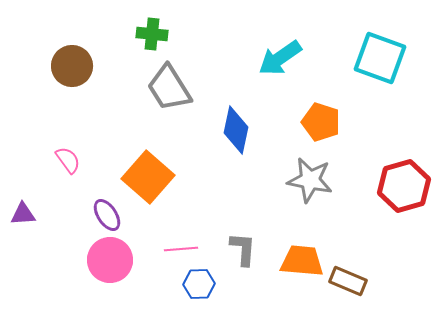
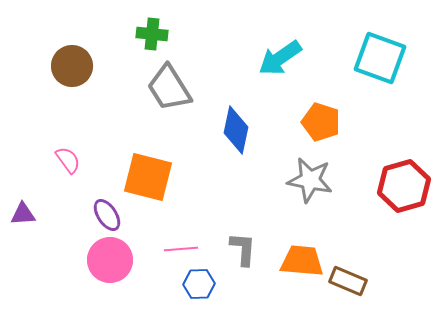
orange square: rotated 27 degrees counterclockwise
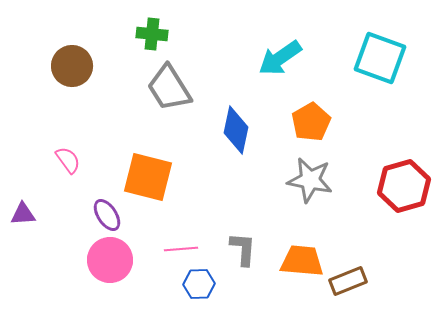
orange pentagon: moved 10 px left; rotated 24 degrees clockwise
brown rectangle: rotated 45 degrees counterclockwise
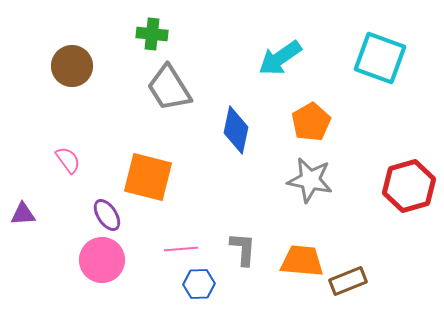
red hexagon: moved 5 px right
pink circle: moved 8 px left
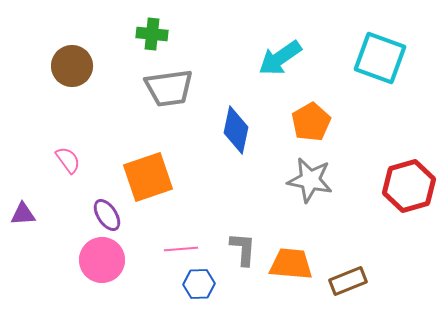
gray trapezoid: rotated 66 degrees counterclockwise
orange square: rotated 33 degrees counterclockwise
orange trapezoid: moved 11 px left, 3 px down
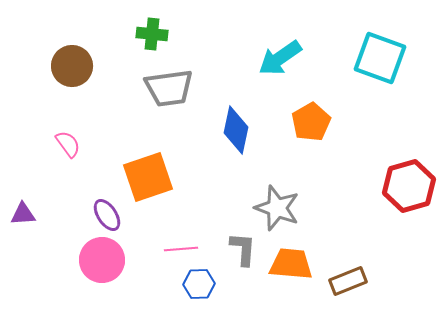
pink semicircle: moved 16 px up
gray star: moved 33 px left, 28 px down; rotated 9 degrees clockwise
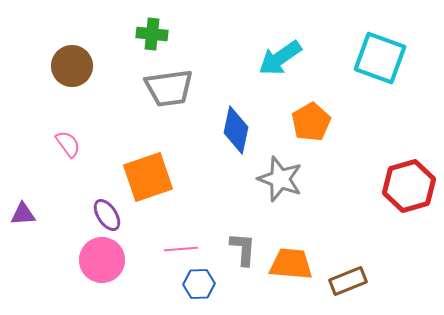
gray star: moved 3 px right, 29 px up
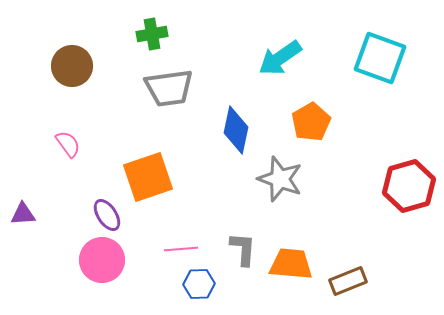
green cross: rotated 16 degrees counterclockwise
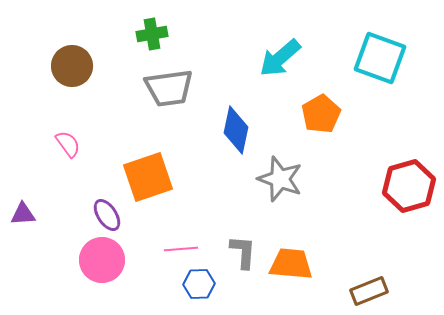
cyan arrow: rotated 6 degrees counterclockwise
orange pentagon: moved 10 px right, 8 px up
gray L-shape: moved 3 px down
brown rectangle: moved 21 px right, 10 px down
